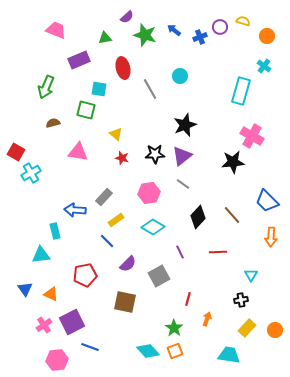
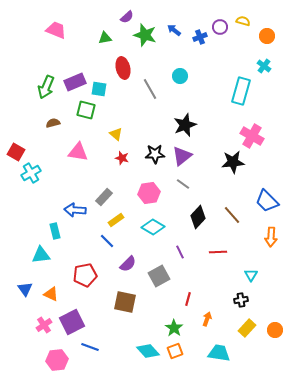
purple rectangle at (79, 60): moved 4 px left, 22 px down
cyan trapezoid at (229, 355): moved 10 px left, 2 px up
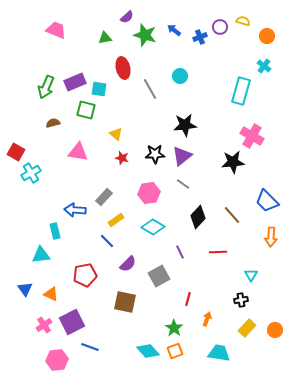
black star at (185, 125): rotated 15 degrees clockwise
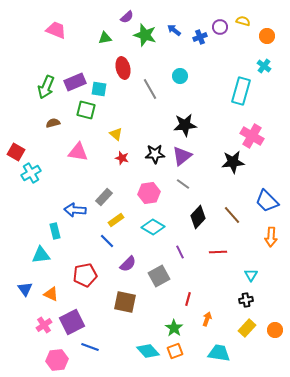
black cross at (241, 300): moved 5 px right
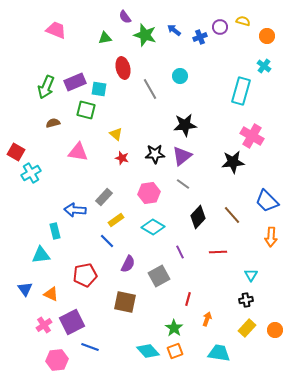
purple semicircle at (127, 17): moved 2 px left; rotated 96 degrees clockwise
purple semicircle at (128, 264): rotated 18 degrees counterclockwise
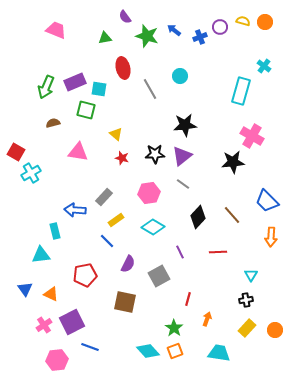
green star at (145, 35): moved 2 px right, 1 px down
orange circle at (267, 36): moved 2 px left, 14 px up
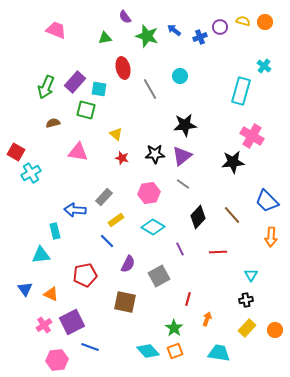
purple rectangle at (75, 82): rotated 25 degrees counterclockwise
purple line at (180, 252): moved 3 px up
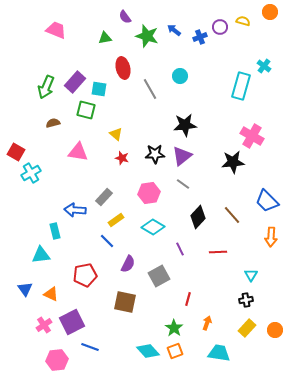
orange circle at (265, 22): moved 5 px right, 10 px up
cyan rectangle at (241, 91): moved 5 px up
orange arrow at (207, 319): moved 4 px down
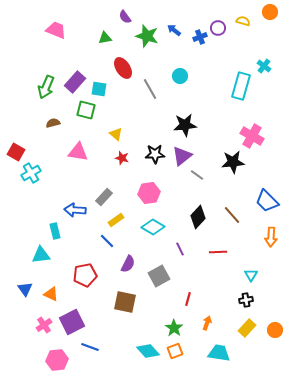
purple circle at (220, 27): moved 2 px left, 1 px down
red ellipse at (123, 68): rotated 20 degrees counterclockwise
gray line at (183, 184): moved 14 px right, 9 px up
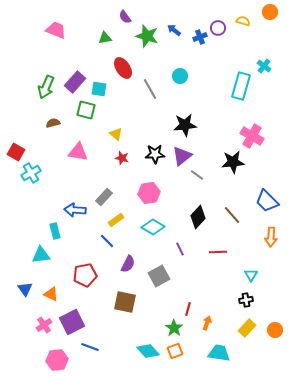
red line at (188, 299): moved 10 px down
